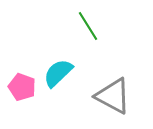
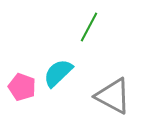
green line: moved 1 px right, 1 px down; rotated 60 degrees clockwise
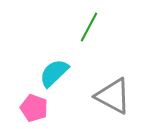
cyan semicircle: moved 4 px left
pink pentagon: moved 12 px right, 21 px down
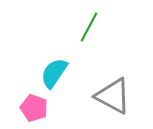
cyan semicircle: rotated 12 degrees counterclockwise
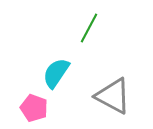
green line: moved 1 px down
cyan semicircle: moved 2 px right
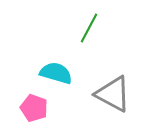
cyan semicircle: rotated 72 degrees clockwise
gray triangle: moved 2 px up
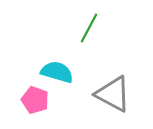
cyan semicircle: moved 1 px right, 1 px up
pink pentagon: moved 1 px right, 8 px up
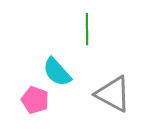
green line: moved 2 px left, 1 px down; rotated 28 degrees counterclockwise
cyan semicircle: rotated 148 degrees counterclockwise
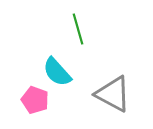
green line: moved 9 px left; rotated 16 degrees counterclockwise
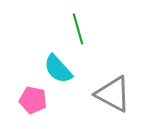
cyan semicircle: moved 1 px right, 3 px up
pink pentagon: moved 2 px left; rotated 8 degrees counterclockwise
